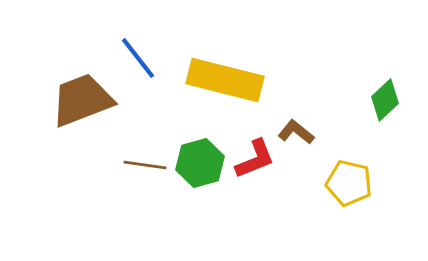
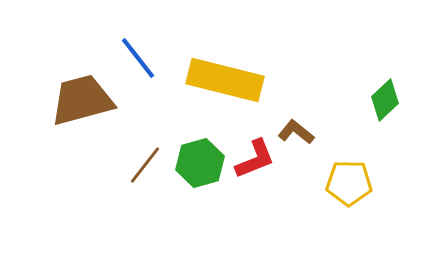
brown trapezoid: rotated 6 degrees clockwise
brown line: rotated 60 degrees counterclockwise
yellow pentagon: rotated 12 degrees counterclockwise
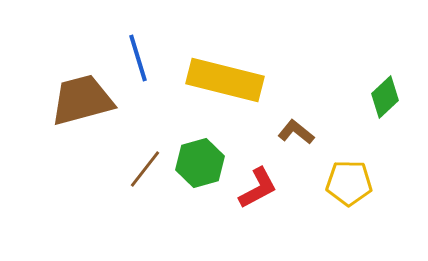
blue line: rotated 21 degrees clockwise
green diamond: moved 3 px up
red L-shape: moved 3 px right, 29 px down; rotated 6 degrees counterclockwise
brown line: moved 4 px down
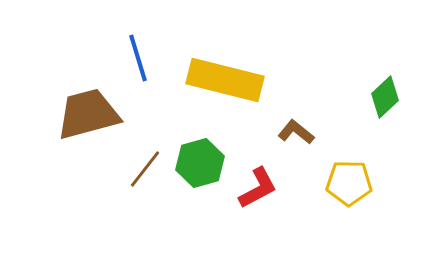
brown trapezoid: moved 6 px right, 14 px down
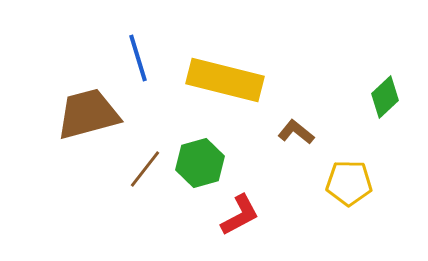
red L-shape: moved 18 px left, 27 px down
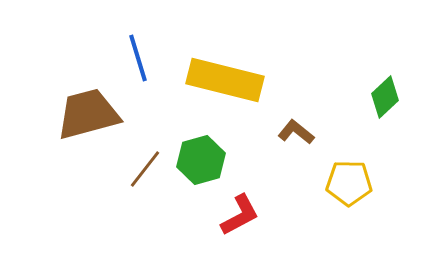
green hexagon: moved 1 px right, 3 px up
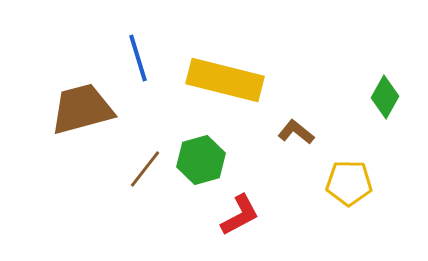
green diamond: rotated 18 degrees counterclockwise
brown trapezoid: moved 6 px left, 5 px up
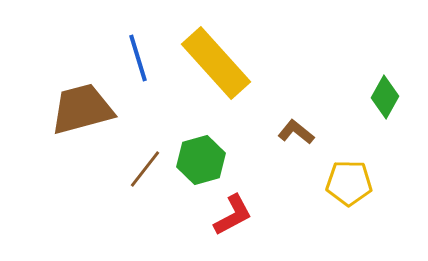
yellow rectangle: moved 9 px left, 17 px up; rotated 34 degrees clockwise
red L-shape: moved 7 px left
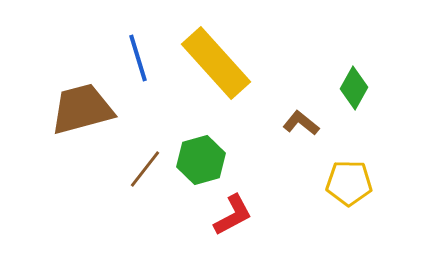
green diamond: moved 31 px left, 9 px up
brown L-shape: moved 5 px right, 9 px up
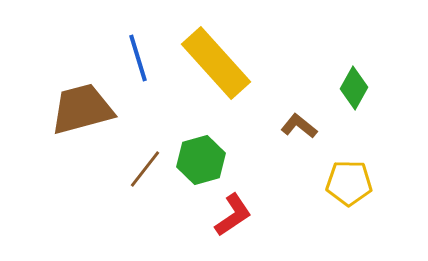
brown L-shape: moved 2 px left, 3 px down
red L-shape: rotated 6 degrees counterclockwise
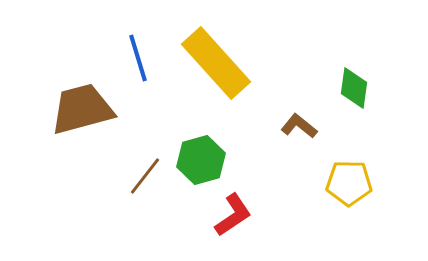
green diamond: rotated 21 degrees counterclockwise
brown line: moved 7 px down
